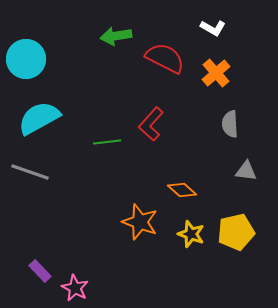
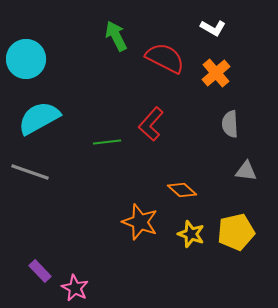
green arrow: rotated 72 degrees clockwise
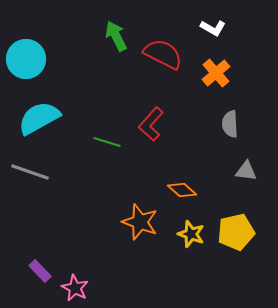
red semicircle: moved 2 px left, 4 px up
green line: rotated 24 degrees clockwise
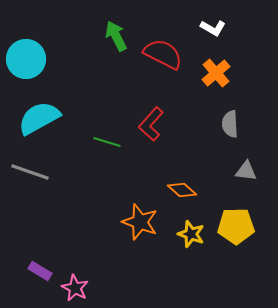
yellow pentagon: moved 6 px up; rotated 12 degrees clockwise
purple rectangle: rotated 15 degrees counterclockwise
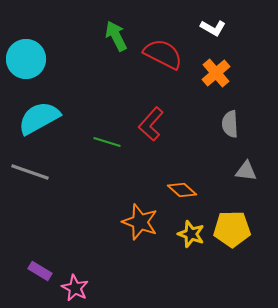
yellow pentagon: moved 4 px left, 3 px down
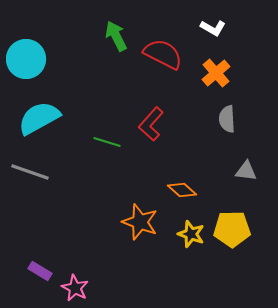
gray semicircle: moved 3 px left, 5 px up
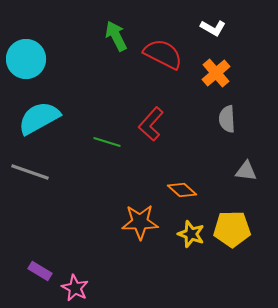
orange star: rotated 21 degrees counterclockwise
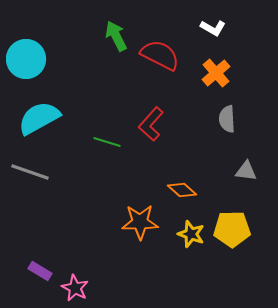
red semicircle: moved 3 px left, 1 px down
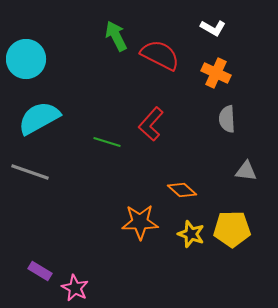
orange cross: rotated 24 degrees counterclockwise
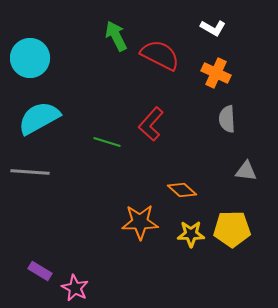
cyan circle: moved 4 px right, 1 px up
gray line: rotated 15 degrees counterclockwise
yellow star: rotated 20 degrees counterclockwise
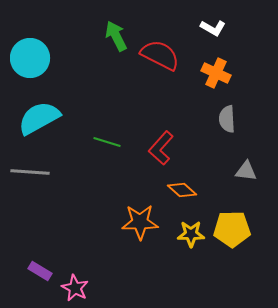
red L-shape: moved 10 px right, 24 px down
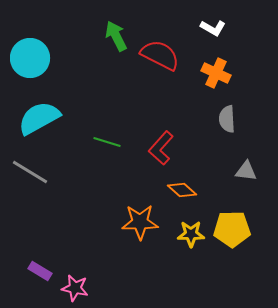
gray line: rotated 27 degrees clockwise
pink star: rotated 16 degrees counterclockwise
